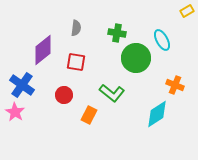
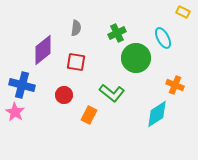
yellow rectangle: moved 4 px left, 1 px down; rotated 56 degrees clockwise
green cross: rotated 36 degrees counterclockwise
cyan ellipse: moved 1 px right, 2 px up
blue cross: rotated 20 degrees counterclockwise
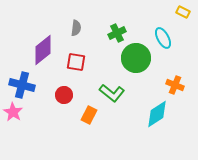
pink star: moved 2 px left
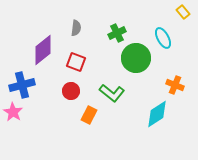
yellow rectangle: rotated 24 degrees clockwise
red square: rotated 12 degrees clockwise
blue cross: rotated 30 degrees counterclockwise
red circle: moved 7 px right, 4 px up
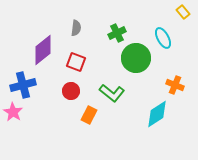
blue cross: moved 1 px right
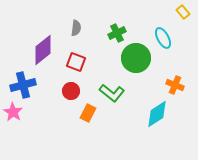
orange rectangle: moved 1 px left, 2 px up
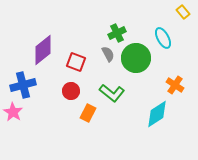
gray semicircle: moved 32 px right, 26 px down; rotated 35 degrees counterclockwise
orange cross: rotated 12 degrees clockwise
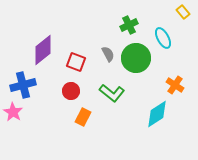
green cross: moved 12 px right, 8 px up
orange rectangle: moved 5 px left, 4 px down
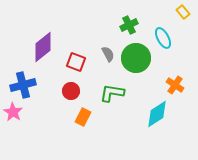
purple diamond: moved 3 px up
green L-shape: rotated 150 degrees clockwise
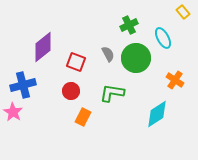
orange cross: moved 5 px up
